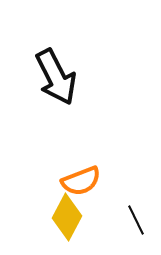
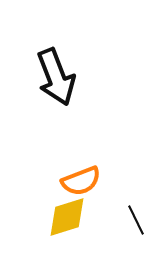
black arrow: rotated 6 degrees clockwise
yellow diamond: rotated 45 degrees clockwise
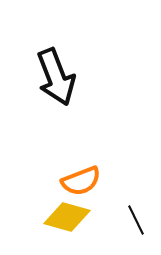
yellow diamond: rotated 33 degrees clockwise
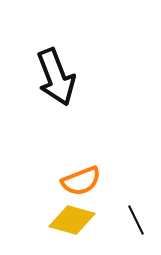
yellow diamond: moved 5 px right, 3 px down
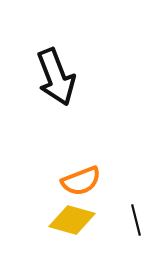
black line: rotated 12 degrees clockwise
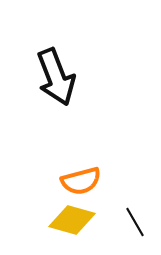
orange semicircle: rotated 6 degrees clockwise
black line: moved 1 px left, 2 px down; rotated 16 degrees counterclockwise
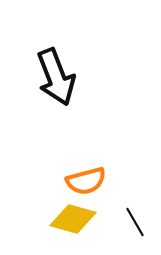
orange semicircle: moved 5 px right
yellow diamond: moved 1 px right, 1 px up
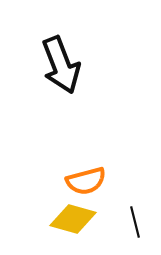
black arrow: moved 5 px right, 12 px up
black line: rotated 16 degrees clockwise
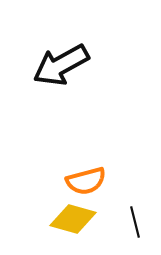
black arrow: rotated 82 degrees clockwise
